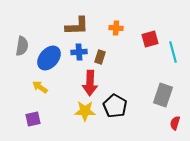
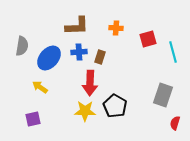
red square: moved 2 px left
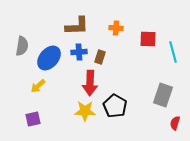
red square: rotated 18 degrees clockwise
yellow arrow: moved 2 px left, 1 px up; rotated 77 degrees counterclockwise
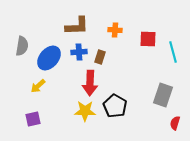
orange cross: moved 1 px left, 2 px down
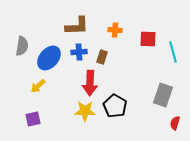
brown rectangle: moved 2 px right
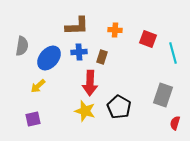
red square: rotated 18 degrees clockwise
cyan line: moved 1 px down
black pentagon: moved 4 px right, 1 px down
yellow star: rotated 15 degrees clockwise
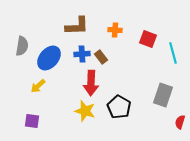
blue cross: moved 3 px right, 2 px down
brown rectangle: moved 1 px left; rotated 56 degrees counterclockwise
red arrow: moved 1 px right
purple square: moved 1 px left, 2 px down; rotated 21 degrees clockwise
red semicircle: moved 5 px right, 1 px up
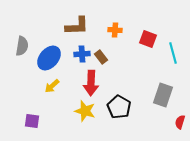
yellow arrow: moved 14 px right
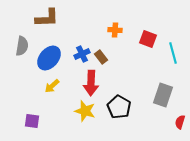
brown L-shape: moved 30 px left, 8 px up
blue cross: rotated 21 degrees counterclockwise
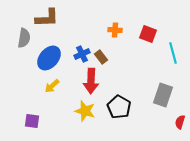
red square: moved 5 px up
gray semicircle: moved 2 px right, 8 px up
red arrow: moved 2 px up
